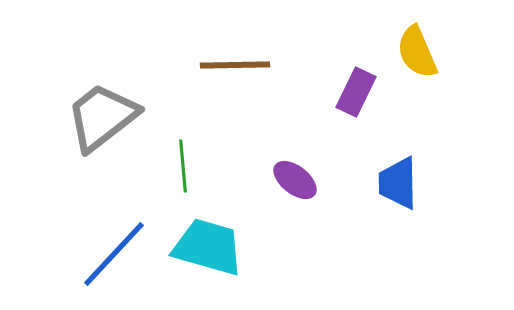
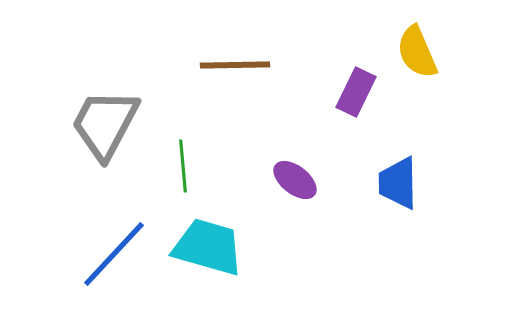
gray trapezoid: moved 3 px right, 7 px down; rotated 24 degrees counterclockwise
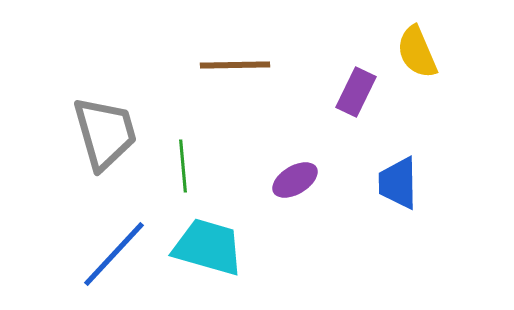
gray trapezoid: moved 9 px down; rotated 136 degrees clockwise
purple ellipse: rotated 69 degrees counterclockwise
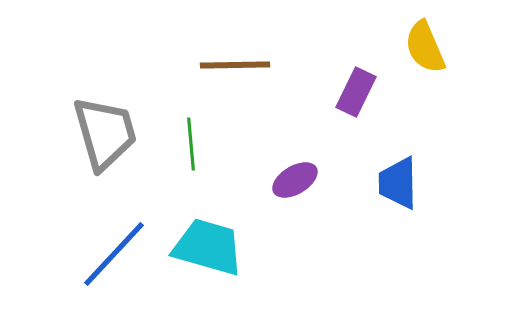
yellow semicircle: moved 8 px right, 5 px up
green line: moved 8 px right, 22 px up
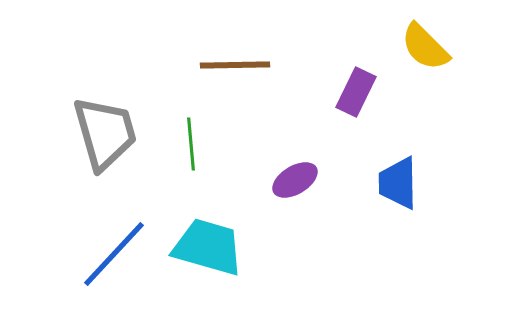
yellow semicircle: rotated 22 degrees counterclockwise
